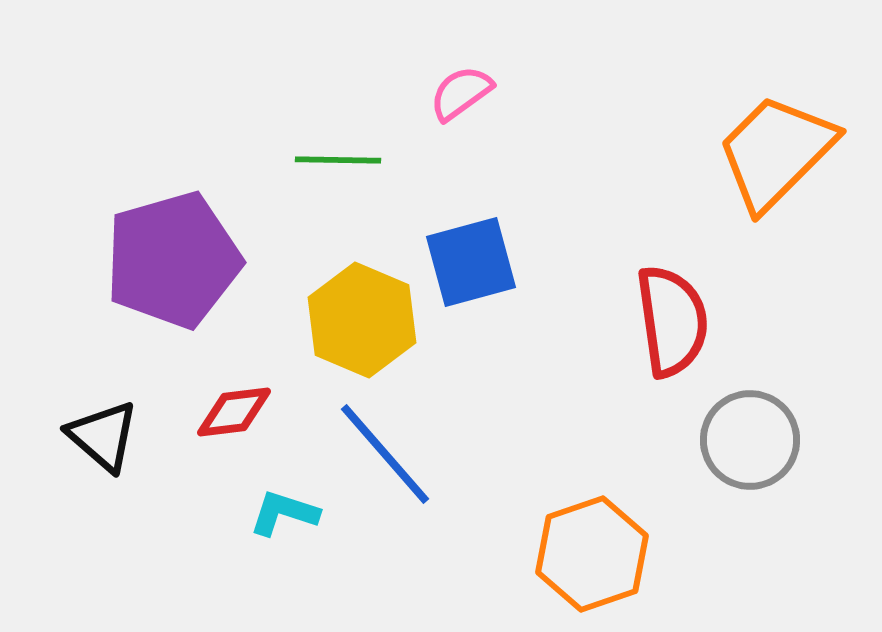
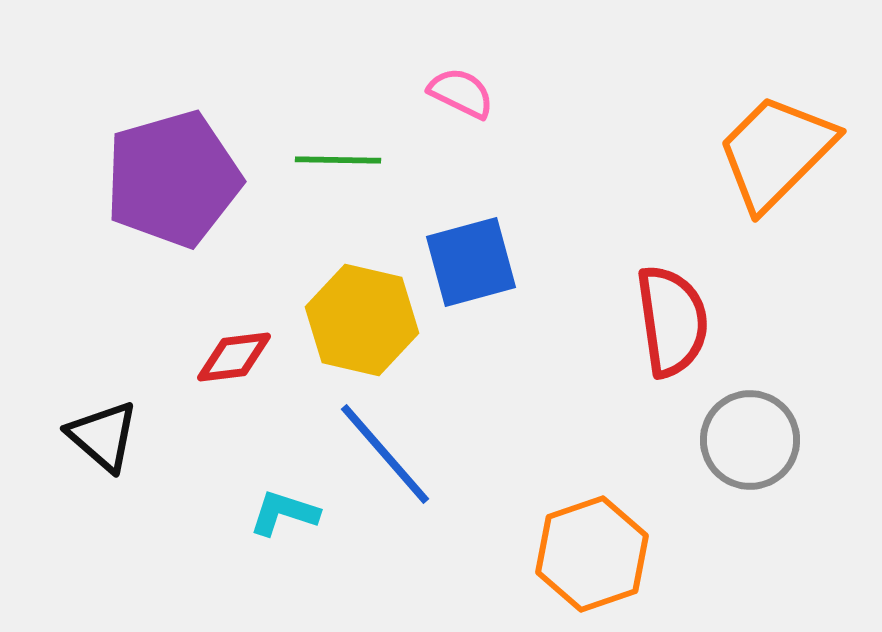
pink semicircle: rotated 62 degrees clockwise
purple pentagon: moved 81 px up
yellow hexagon: rotated 10 degrees counterclockwise
red diamond: moved 55 px up
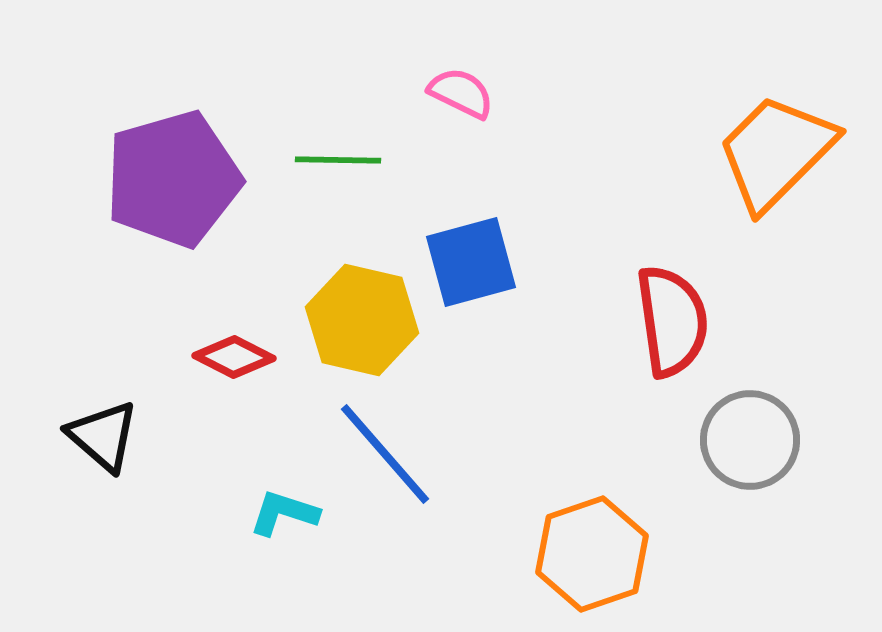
red diamond: rotated 34 degrees clockwise
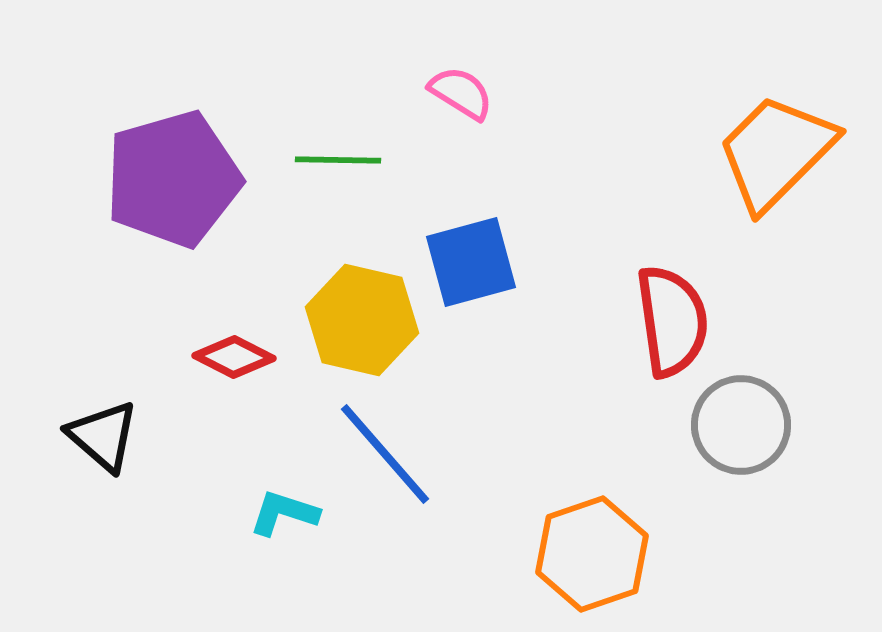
pink semicircle: rotated 6 degrees clockwise
gray circle: moved 9 px left, 15 px up
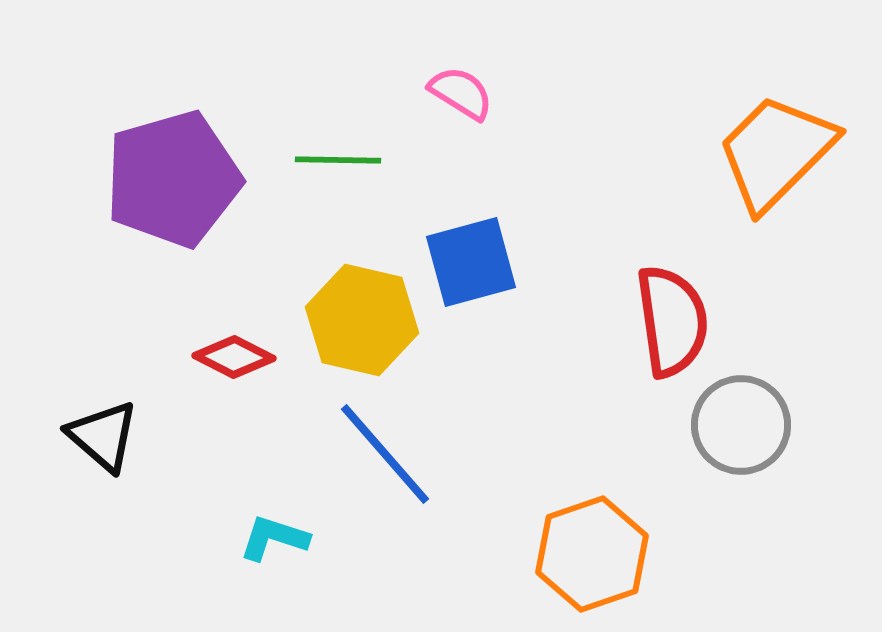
cyan L-shape: moved 10 px left, 25 px down
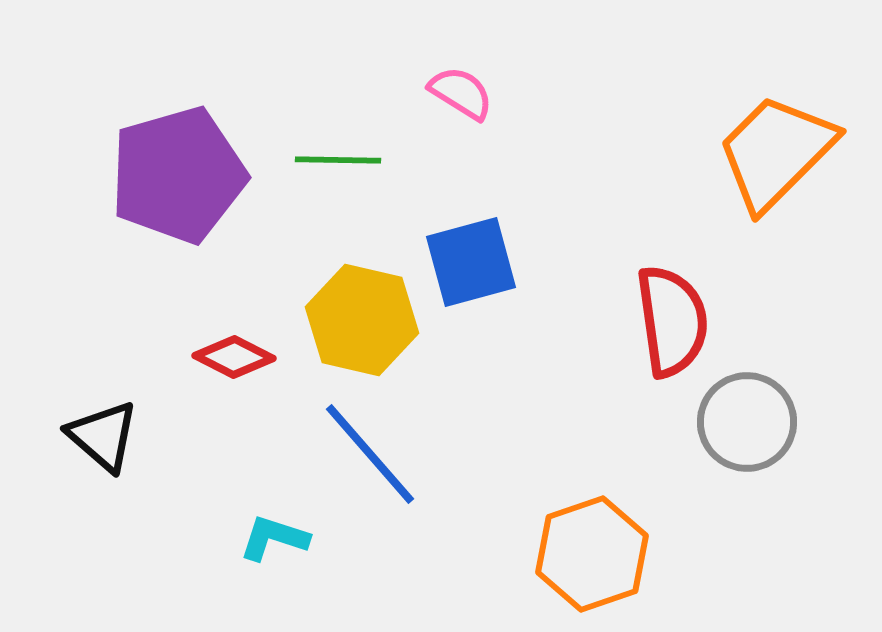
purple pentagon: moved 5 px right, 4 px up
gray circle: moved 6 px right, 3 px up
blue line: moved 15 px left
